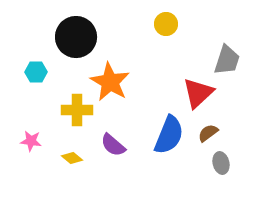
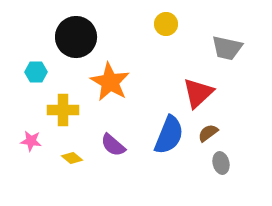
gray trapezoid: moved 12 px up; rotated 84 degrees clockwise
yellow cross: moved 14 px left
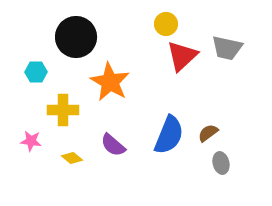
red triangle: moved 16 px left, 37 px up
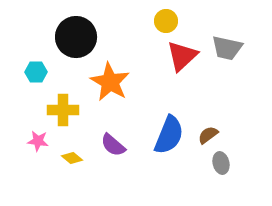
yellow circle: moved 3 px up
brown semicircle: moved 2 px down
pink star: moved 7 px right
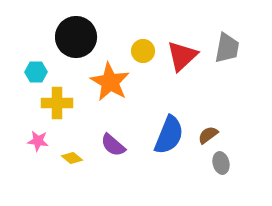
yellow circle: moved 23 px left, 30 px down
gray trapezoid: rotated 92 degrees counterclockwise
yellow cross: moved 6 px left, 7 px up
